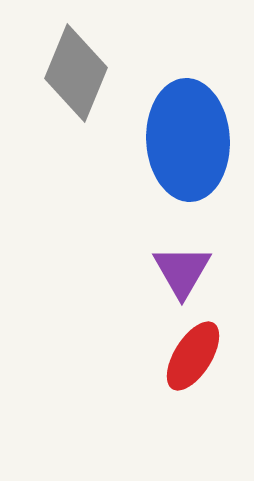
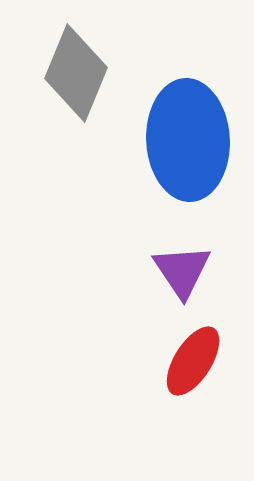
purple triangle: rotated 4 degrees counterclockwise
red ellipse: moved 5 px down
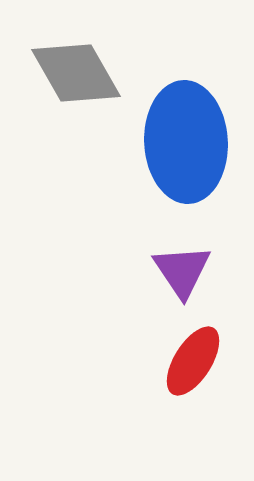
gray diamond: rotated 52 degrees counterclockwise
blue ellipse: moved 2 px left, 2 px down
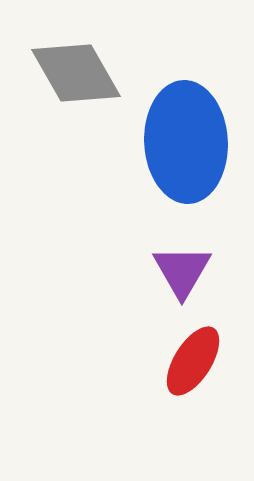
purple triangle: rotated 4 degrees clockwise
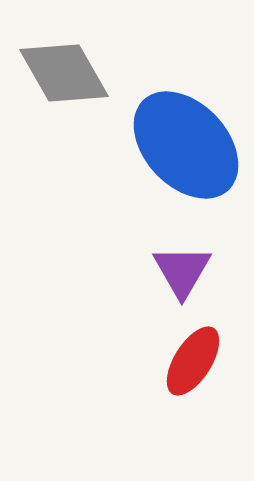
gray diamond: moved 12 px left
blue ellipse: moved 3 px down; rotated 40 degrees counterclockwise
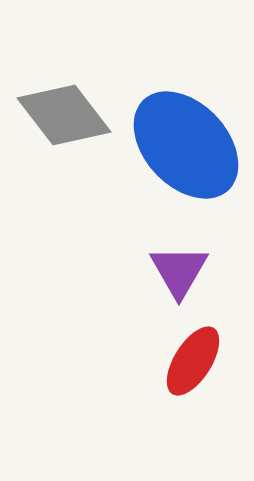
gray diamond: moved 42 px down; rotated 8 degrees counterclockwise
purple triangle: moved 3 px left
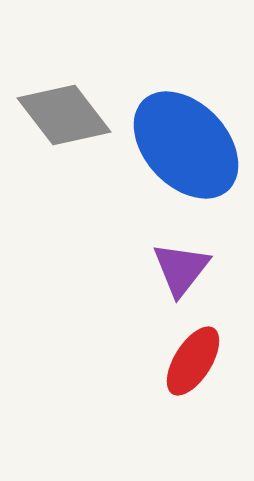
purple triangle: moved 2 px right, 2 px up; rotated 8 degrees clockwise
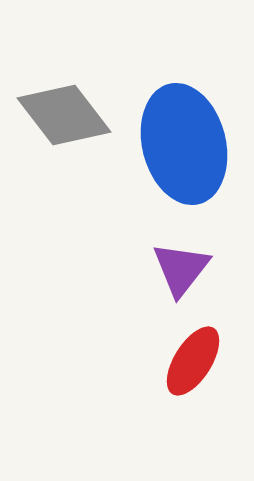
blue ellipse: moved 2 px left, 1 px up; rotated 29 degrees clockwise
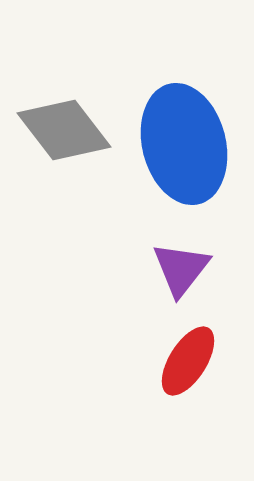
gray diamond: moved 15 px down
red ellipse: moved 5 px left
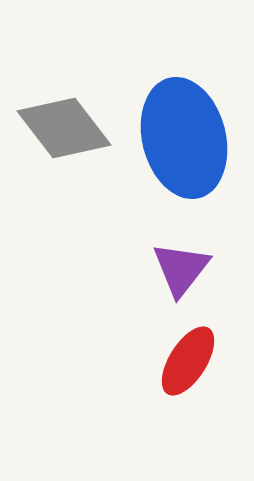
gray diamond: moved 2 px up
blue ellipse: moved 6 px up
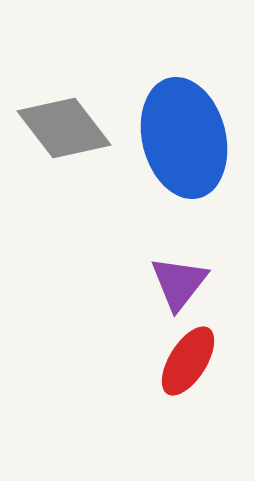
purple triangle: moved 2 px left, 14 px down
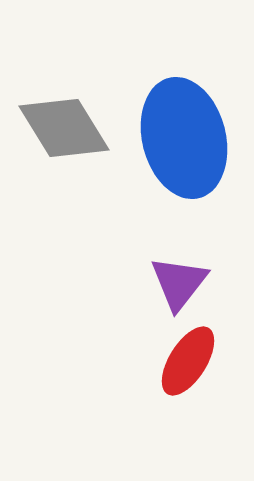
gray diamond: rotated 6 degrees clockwise
